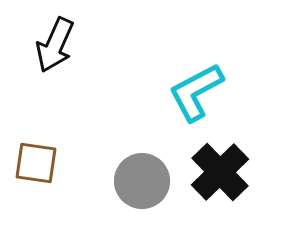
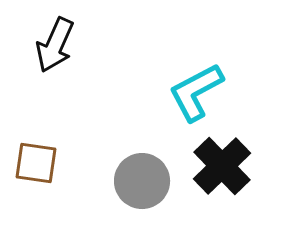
black cross: moved 2 px right, 6 px up
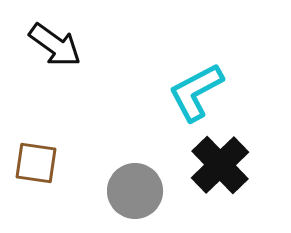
black arrow: rotated 78 degrees counterclockwise
black cross: moved 2 px left, 1 px up
gray circle: moved 7 px left, 10 px down
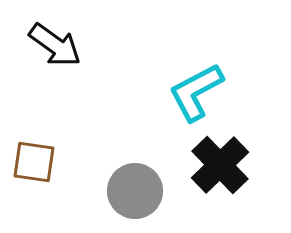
brown square: moved 2 px left, 1 px up
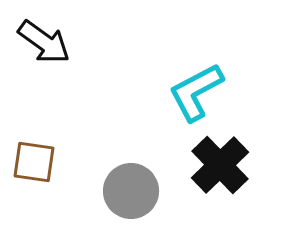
black arrow: moved 11 px left, 3 px up
gray circle: moved 4 px left
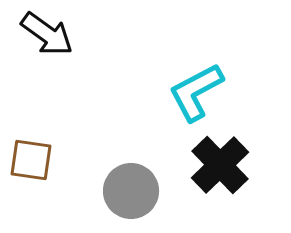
black arrow: moved 3 px right, 8 px up
brown square: moved 3 px left, 2 px up
